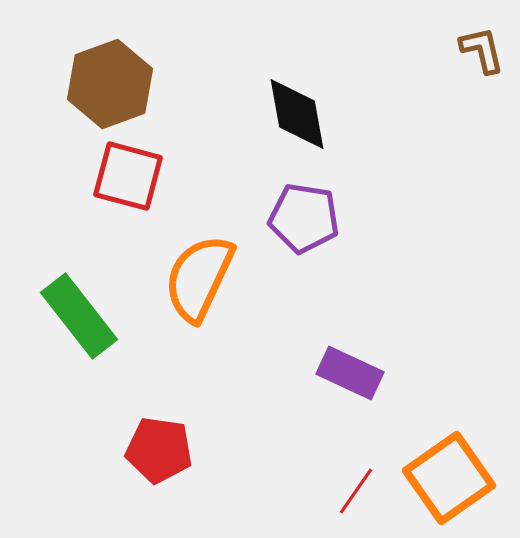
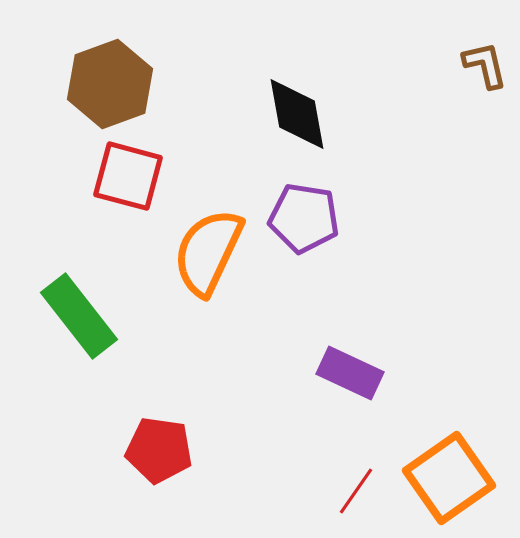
brown L-shape: moved 3 px right, 15 px down
orange semicircle: moved 9 px right, 26 px up
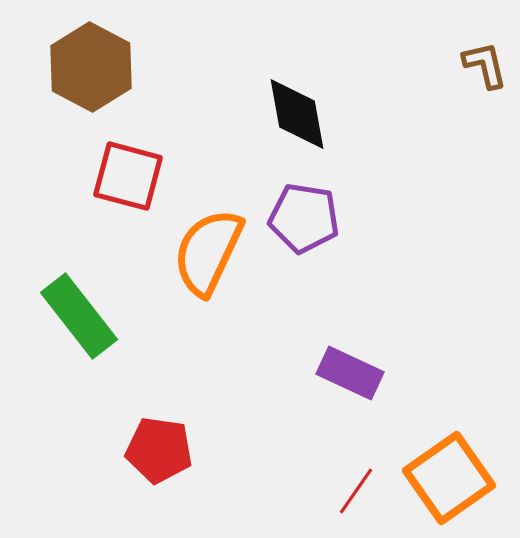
brown hexagon: moved 19 px left, 17 px up; rotated 12 degrees counterclockwise
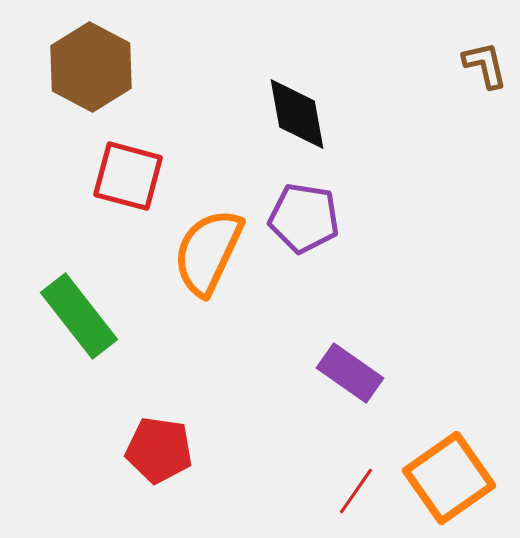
purple rectangle: rotated 10 degrees clockwise
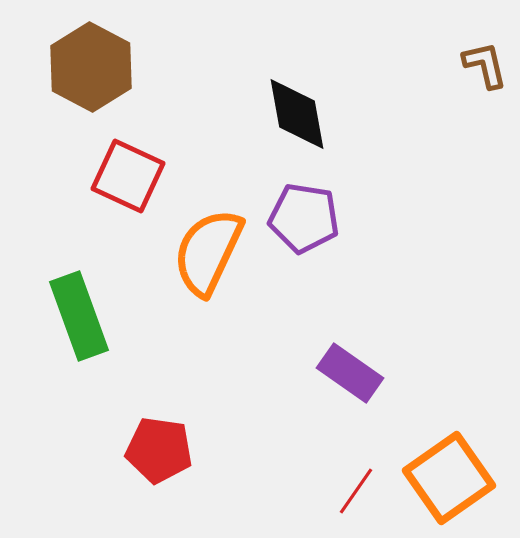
red square: rotated 10 degrees clockwise
green rectangle: rotated 18 degrees clockwise
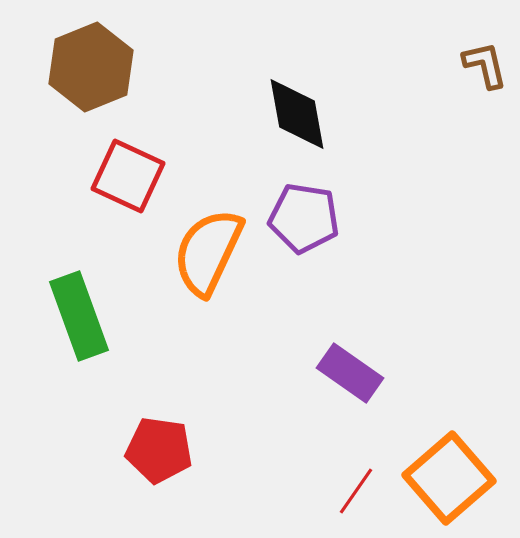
brown hexagon: rotated 10 degrees clockwise
orange square: rotated 6 degrees counterclockwise
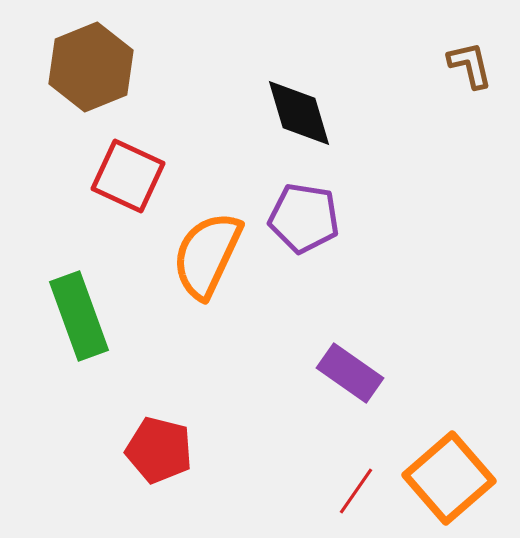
brown L-shape: moved 15 px left
black diamond: moved 2 px right, 1 px up; rotated 6 degrees counterclockwise
orange semicircle: moved 1 px left, 3 px down
red pentagon: rotated 6 degrees clockwise
